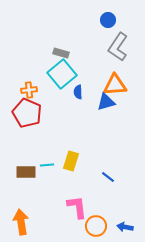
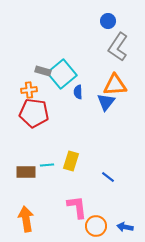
blue circle: moved 1 px down
gray rectangle: moved 18 px left, 18 px down
blue triangle: rotated 36 degrees counterclockwise
red pentagon: moved 7 px right; rotated 16 degrees counterclockwise
orange arrow: moved 5 px right, 3 px up
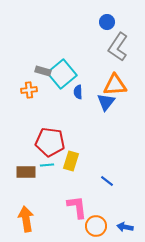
blue circle: moved 1 px left, 1 px down
red pentagon: moved 16 px right, 29 px down
blue line: moved 1 px left, 4 px down
